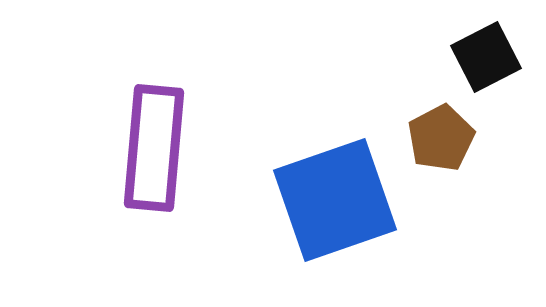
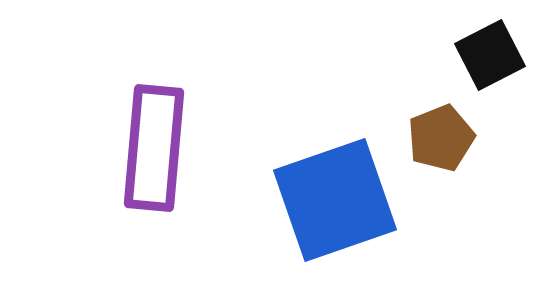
black square: moved 4 px right, 2 px up
brown pentagon: rotated 6 degrees clockwise
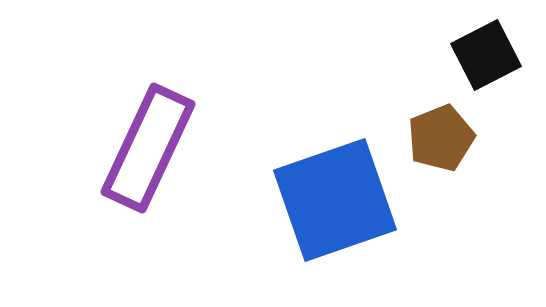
black square: moved 4 px left
purple rectangle: moved 6 px left; rotated 20 degrees clockwise
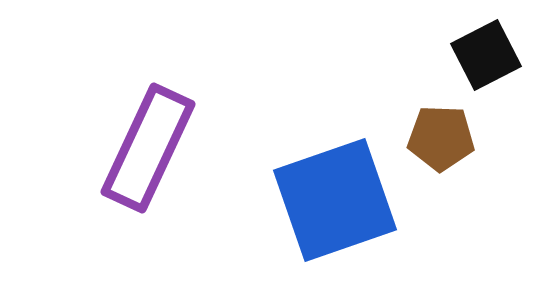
brown pentagon: rotated 24 degrees clockwise
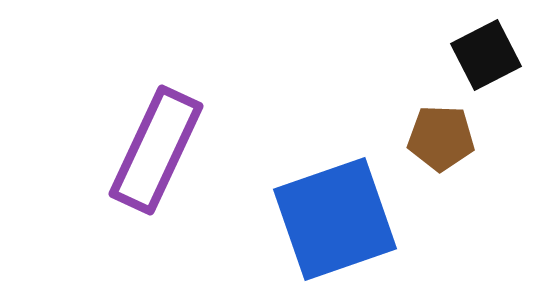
purple rectangle: moved 8 px right, 2 px down
blue square: moved 19 px down
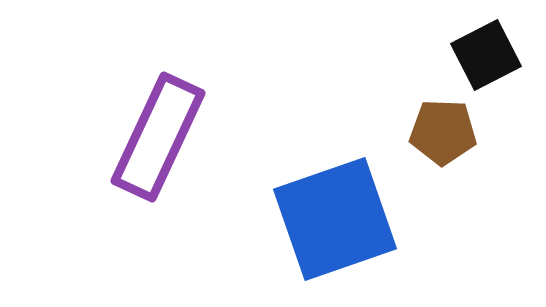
brown pentagon: moved 2 px right, 6 px up
purple rectangle: moved 2 px right, 13 px up
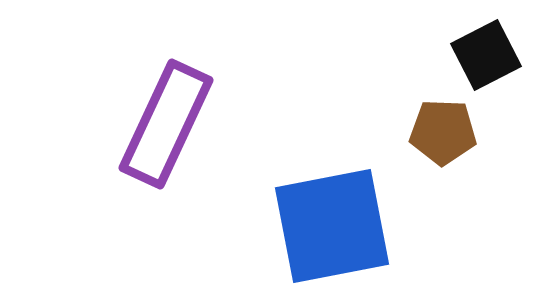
purple rectangle: moved 8 px right, 13 px up
blue square: moved 3 px left, 7 px down; rotated 8 degrees clockwise
